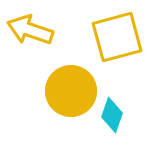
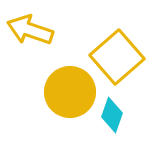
yellow square: moved 20 px down; rotated 26 degrees counterclockwise
yellow circle: moved 1 px left, 1 px down
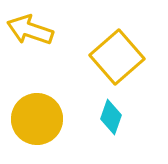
yellow circle: moved 33 px left, 27 px down
cyan diamond: moved 1 px left, 2 px down
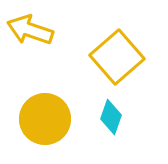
yellow circle: moved 8 px right
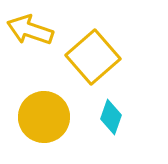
yellow square: moved 24 px left
yellow circle: moved 1 px left, 2 px up
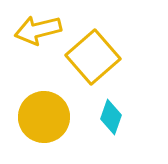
yellow arrow: moved 8 px right; rotated 33 degrees counterclockwise
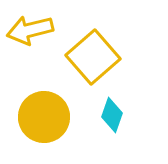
yellow arrow: moved 8 px left
cyan diamond: moved 1 px right, 2 px up
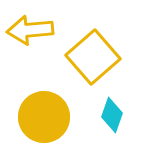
yellow arrow: rotated 9 degrees clockwise
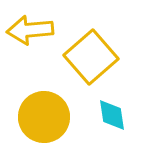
yellow square: moved 2 px left
cyan diamond: rotated 28 degrees counterclockwise
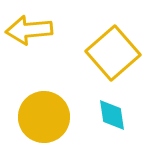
yellow arrow: moved 1 px left
yellow square: moved 22 px right, 4 px up
